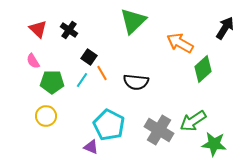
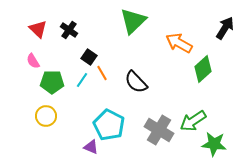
orange arrow: moved 1 px left
black semicircle: rotated 40 degrees clockwise
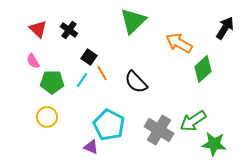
yellow circle: moved 1 px right, 1 px down
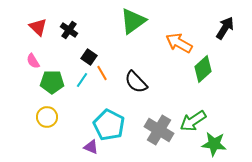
green triangle: rotated 8 degrees clockwise
red triangle: moved 2 px up
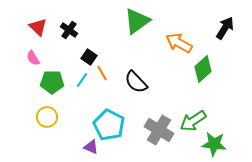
green triangle: moved 4 px right
pink semicircle: moved 3 px up
